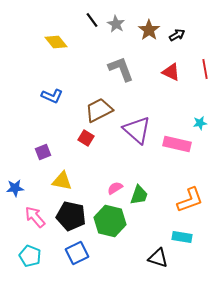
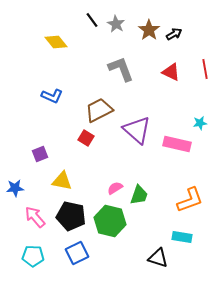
black arrow: moved 3 px left, 1 px up
purple square: moved 3 px left, 2 px down
cyan pentagon: moved 3 px right; rotated 20 degrees counterclockwise
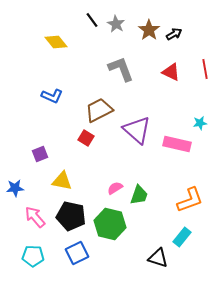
green hexagon: moved 3 px down
cyan rectangle: rotated 60 degrees counterclockwise
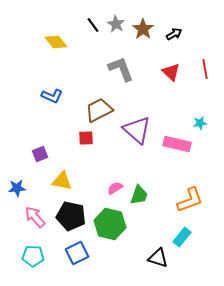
black line: moved 1 px right, 5 px down
brown star: moved 6 px left, 1 px up
red triangle: rotated 18 degrees clockwise
red square: rotated 35 degrees counterclockwise
blue star: moved 2 px right
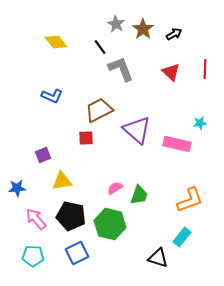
black line: moved 7 px right, 22 px down
red line: rotated 12 degrees clockwise
purple square: moved 3 px right, 1 px down
yellow triangle: rotated 20 degrees counterclockwise
pink arrow: moved 1 px right, 2 px down
